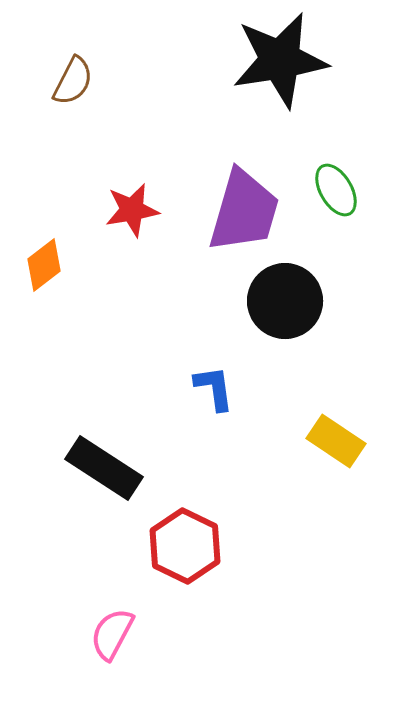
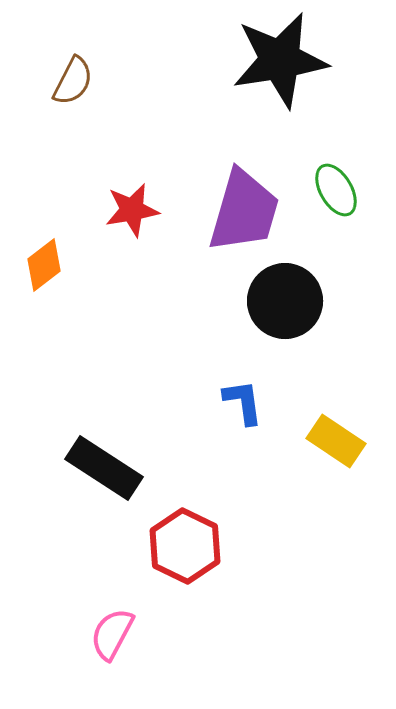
blue L-shape: moved 29 px right, 14 px down
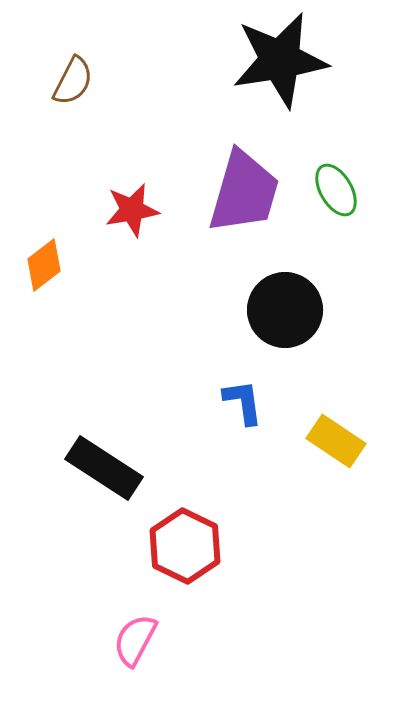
purple trapezoid: moved 19 px up
black circle: moved 9 px down
pink semicircle: moved 23 px right, 6 px down
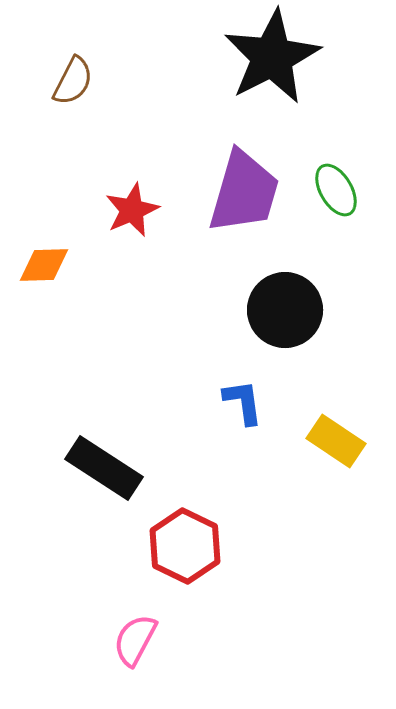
black star: moved 8 px left, 3 px up; rotated 18 degrees counterclockwise
red star: rotated 14 degrees counterclockwise
orange diamond: rotated 36 degrees clockwise
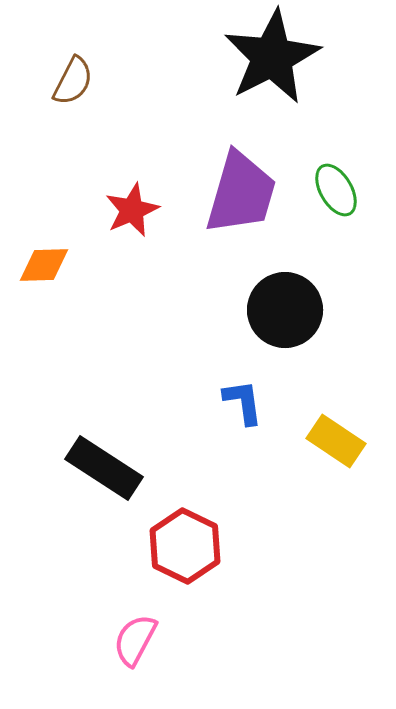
purple trapezoid: moved 3 px left, 1 px down
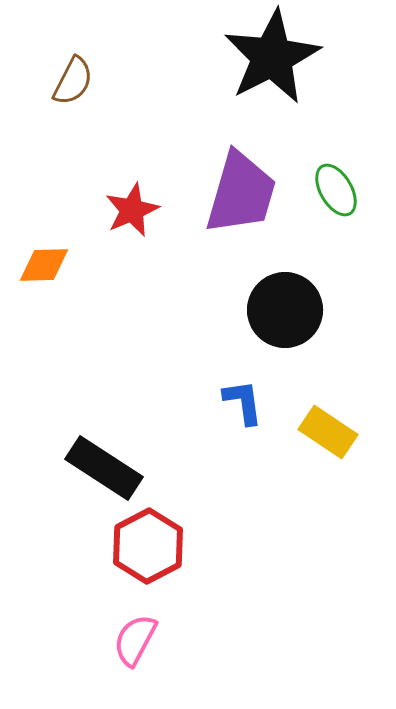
yellow rectangle: moved 8 px left, 9 px up
red hexagon: moved 37 px left; rotated 6 degrees clockwise
